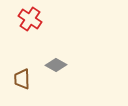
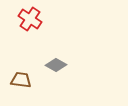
brown trapezoid: moved 1 px left, 1 px down; rotated 100 degrees clockwise
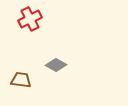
red cross: rotated 30 degrees clockwise
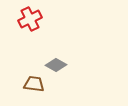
brown trapezoid: moved 13 px right, 4 px down
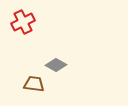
red cross: moved 7 px left, 3 px down
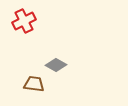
red cross: moved 1 px right, 1 px up
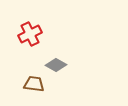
red cross: moved 6 px right, 13 px down
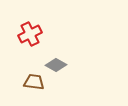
brown trapezoid: moved 2 px up
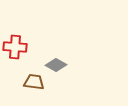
red cross: moved 15 px left, 13 px down; rotated 30 degrees clockwise
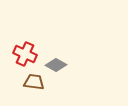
red cross: moved 10 px right, 7 px down; rotated 20 degrees clockwise
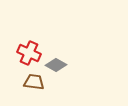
red cross: moved 4 px right, 1 px up
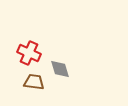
gray diamond: moved 4 px right, 4 px down; rotated 45 degrees clockwise
